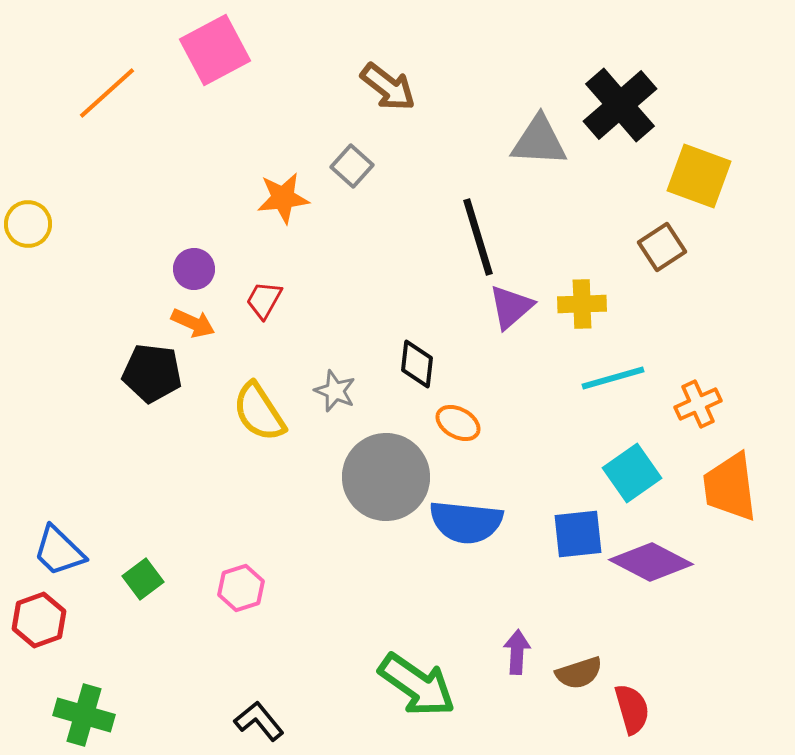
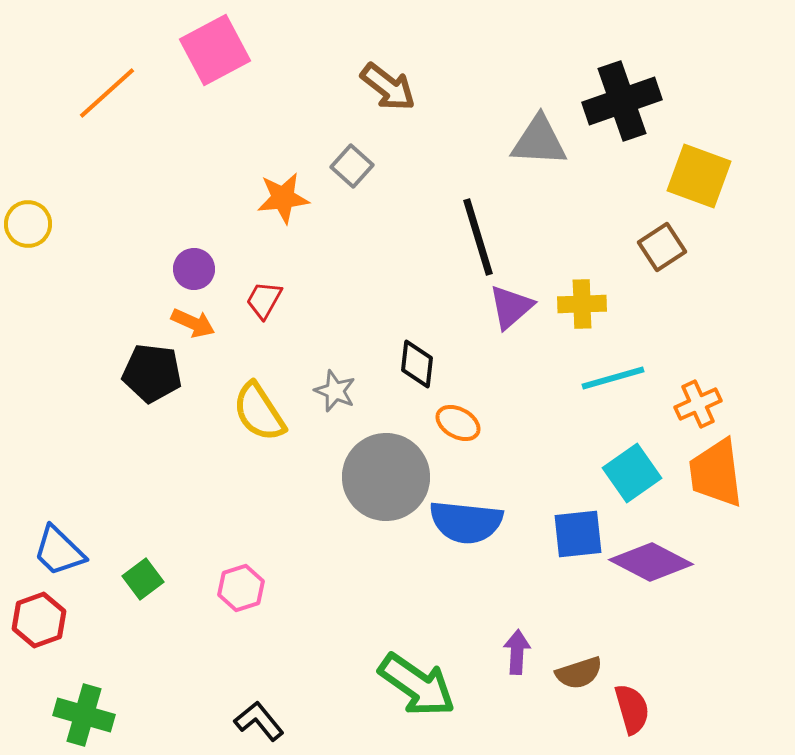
black cross: moved 2 px right, 4 px up; rotated 22 degrees clockwise
orange trapezoid: moved 14 px left, 14 px up
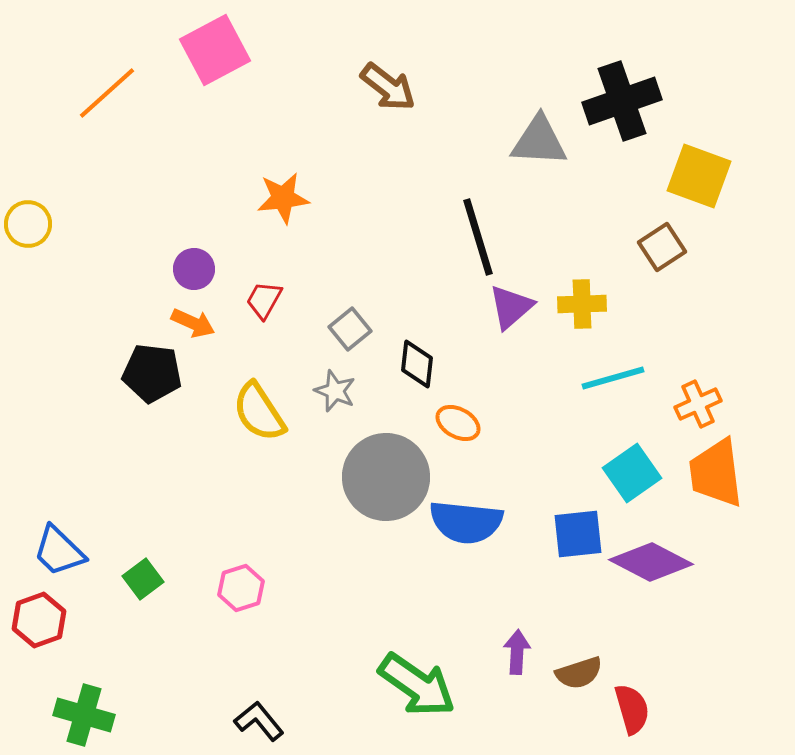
gray square: moved 2 px left, 163 px down; rotated 9 degrees clockwise
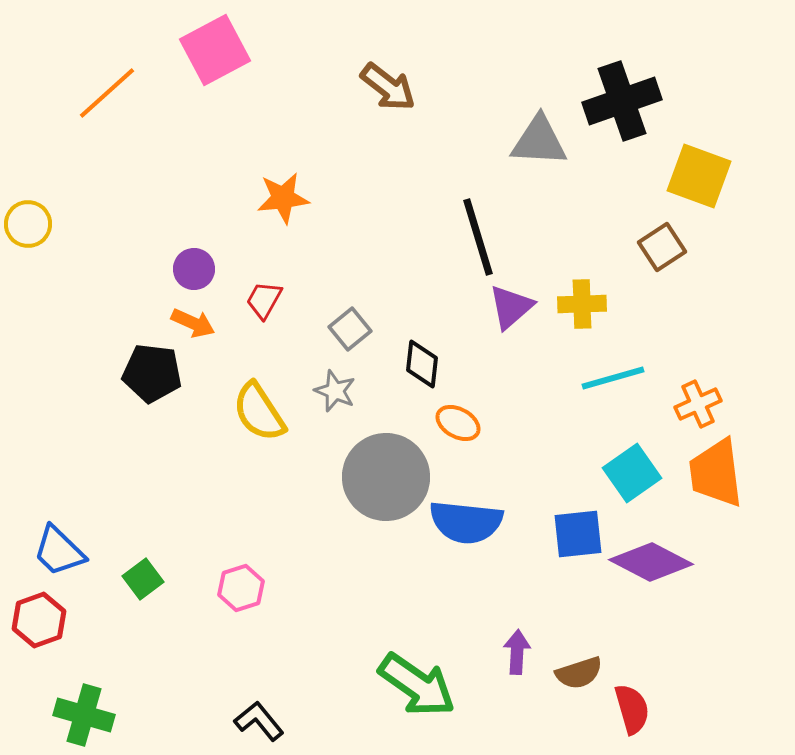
black diamond: moved 5 px right
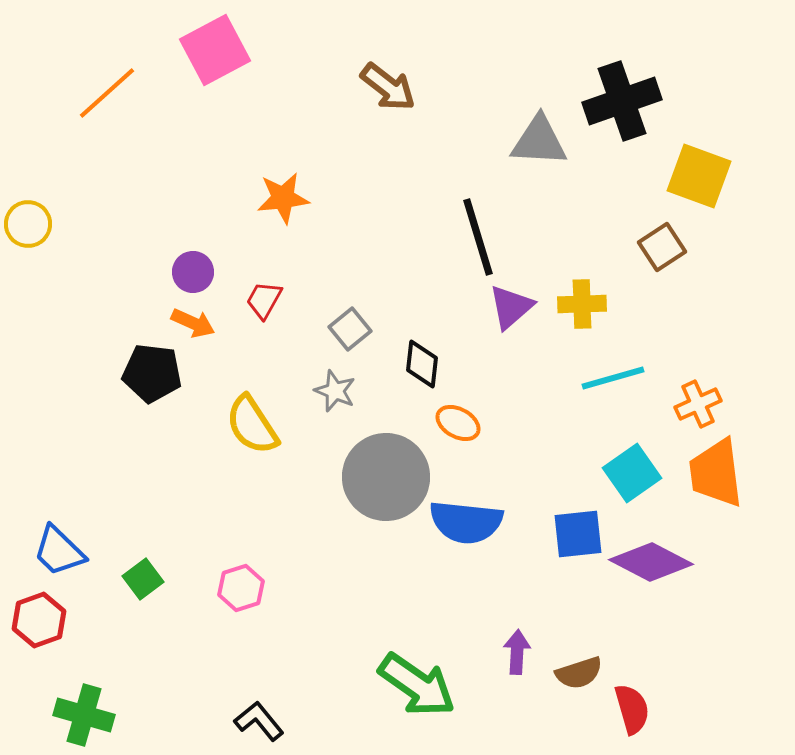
purple circle: moved 1 px left, 3 px down
yellow semicircle: moved 7 px left, 13 px down
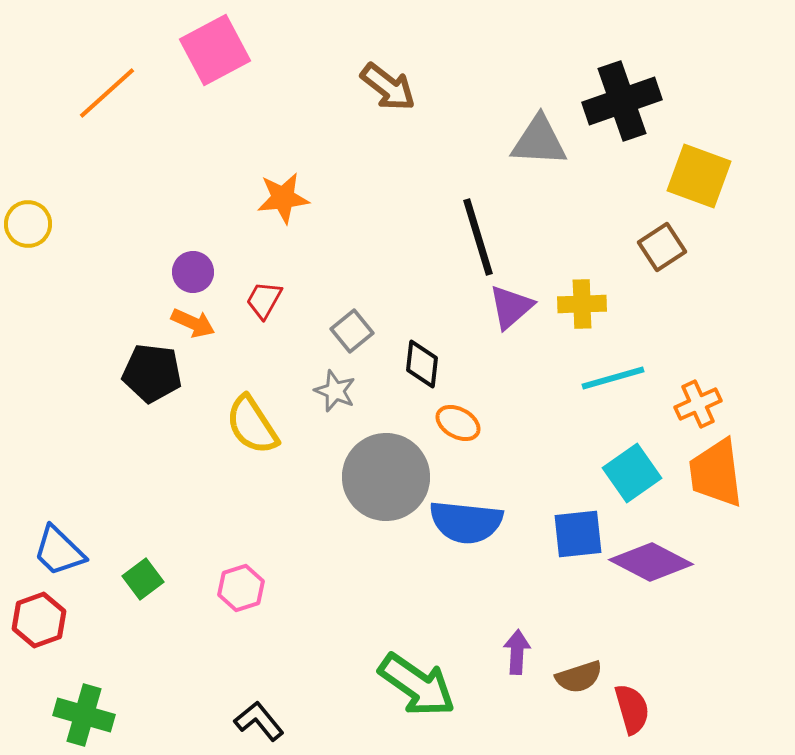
gray square: moved 2 px right, 2 px down
brown semicircle: moved 4 px down
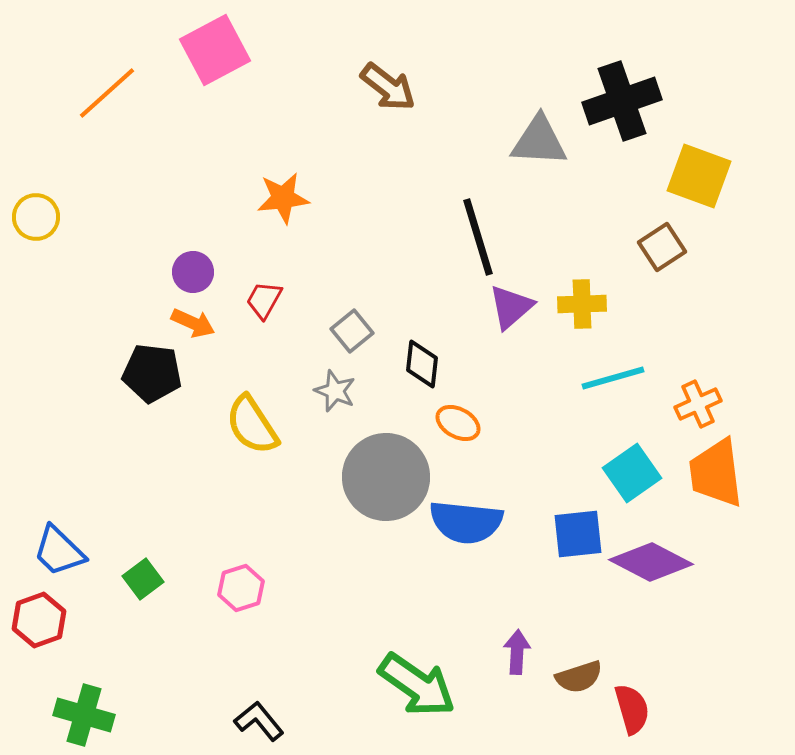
yellow circle: moved 8 px right, 7 px up
